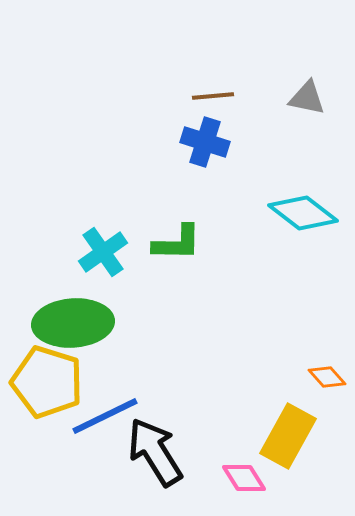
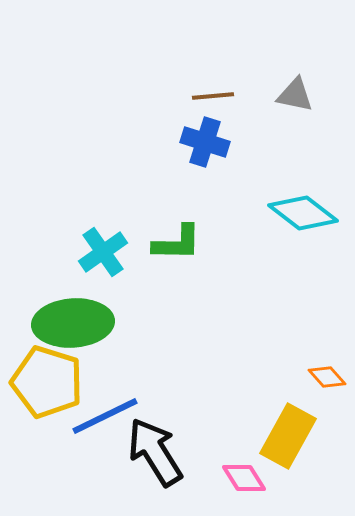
gray triangle: moved 12 px left, 3 px up
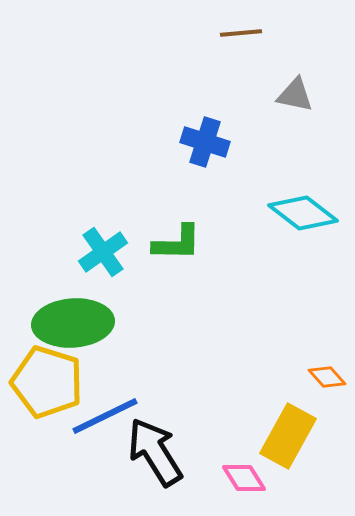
brown line: moved 28 px right, 63 px up
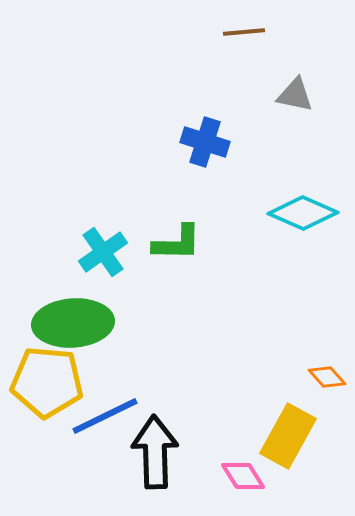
brown line: moved 3 px right, 1 px up
cyan diamond: rotated 14 degrees counterclockwise
yellow pentagon: rotated 12 degrees counterclockwise
black arrow: rotated 30 degrees clockwise
pink diamond: moved 1 px left, 2 px up
